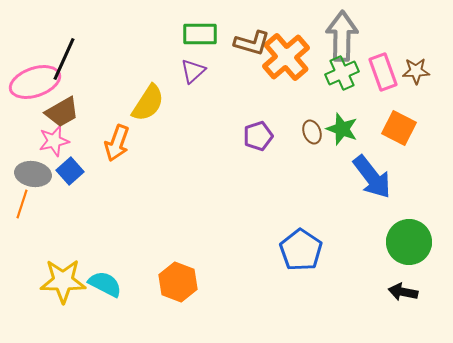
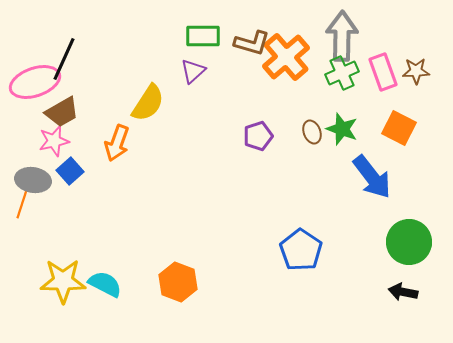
green rectangle: moved 3 px right, 2 px down
gray ellipse: moved 6 px down
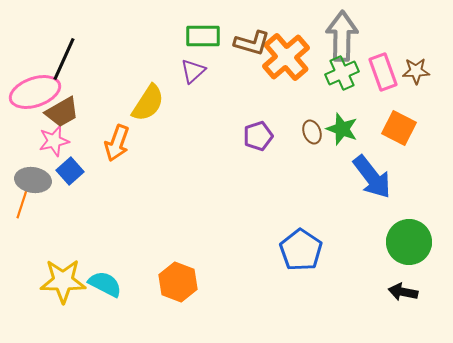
pink ellipse: moved 10 px down
